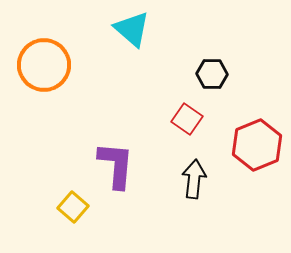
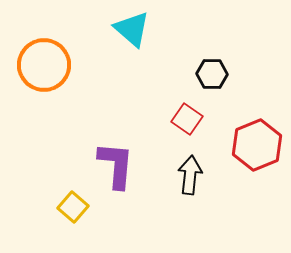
black arrow: moved 4 px left, 4 px up
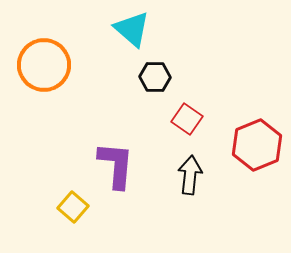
black hexagon: moved 57 px left, 3 px down
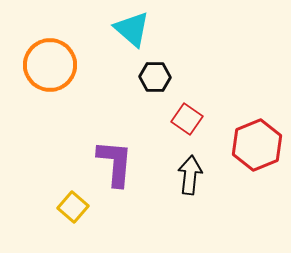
orange circle: moved 6 px right
purple L-shape: moved 1 px left, 2 px up
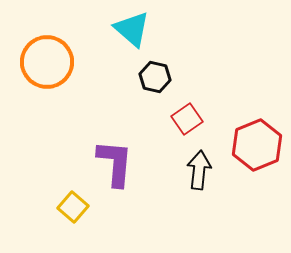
orange circle: moved 3 px left, 3 px up
black hexagon: rotated 12 degrees clockwise
red square: rotated 20 degrees clockwise
black arrow: moved 9 px right, 5 px up
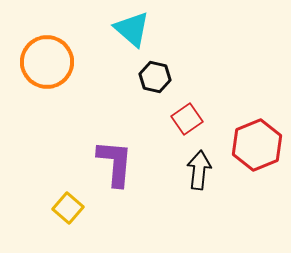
yellow square: moved 5 px left, 1 px down
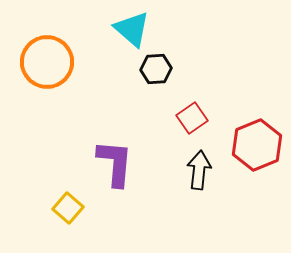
black hexagon: moved 1 px right, 8 px up; rotated 16 degrees counterclockwise
red square: moved 5 px right, 1 px up
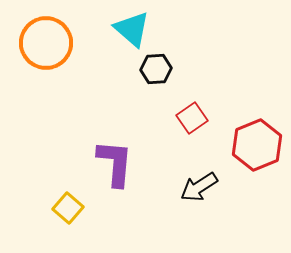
orange circle: moved 1 px left, 19 px up
black arrow: moved 17 px down; rotated 129 degrees counterclockwise
